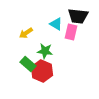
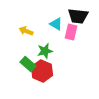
yellow arrow: moved 2 px up; rotated 56 degrees clockwise
green star: rotated 21 degrees counterclockwise
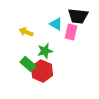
yellow arrow: moved 1 px down
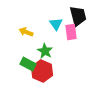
black trapezoid: rotated 110 degrees counterclockwise
cyan triangle: rotated 24 degrees clockwise
pink rectangle: rotated 21 degrees counterclockwise
green star: rotated 28 degrees counterclockwise
green rectangle: rotated 14 degrees counterclockwise
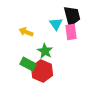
black trapezoid: moved 6 px left
